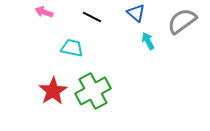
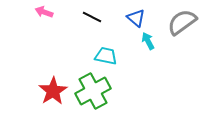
blue triangle: moved 5 px down
gray semicircle: moved 1 px down
cyan trapezoid: moved 34 px right, 8 px down
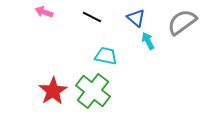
green cross: rotated 24 degrees counterclockwise
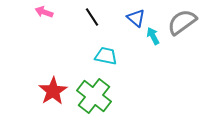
black line: rotated 30 degrees clockwise
cyan arrow: moved 5 px right, 5 px up
green cross: moved 1 px right, 5 px down
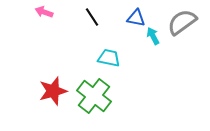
blue triangle: rotated 30 degrees counterclockwise
cyan trapezoid: moved 3 px right, 2 px down
red star: rotated 16 degrees clockwise
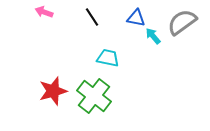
cyan arrow: rotated 12 degrees counterclockwise
cyan trapezoid: moved 1 px left
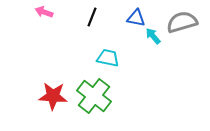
black line: rotated 54 degrees clockwise
gray semicircle: rotated 20 degrees clockwise
red star: moved 5 px down; rotated 20 degrees clockwise
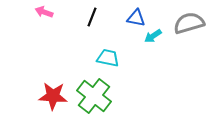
gray semicircle: moved 7 px right, 1 px down
cyan arrow: rotated 84 degrees counterclockwise
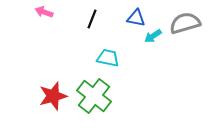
black line: moved 2 px down
gray semicircle: moved 4 px left
red star: rotated 20 degrees counterclockwise
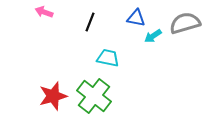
black line: moved 2 px left, 3 px down
